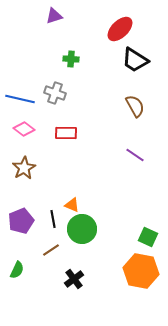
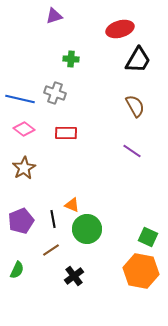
red ellipse: rotated 28 degrees clockwise
black trapezoid: moved 3 px right; rotated 92 degrees counterclockwise
purple line: moved 3 px left, 4 px up
green circle: moved 5 px right
black cross: moved 3 px up
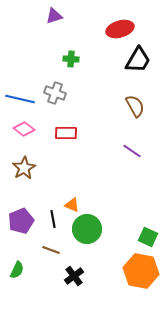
brown line: rotated 54 degrees clockwise
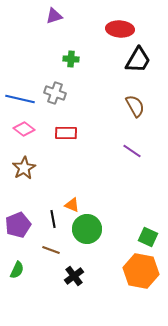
red ellipse: rotated 20 degrees clockwise
purple pentagon: moved 3 px left, 4 px down
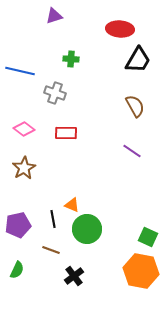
blue line: moved 28 px up
purple pentagon: rotated 10 degrees clockwise
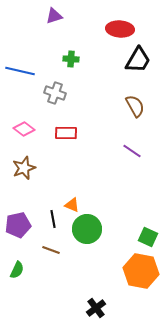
brown star: rotated 10 degrees clockwise
black cross: moved 22 px right, 32 px down
